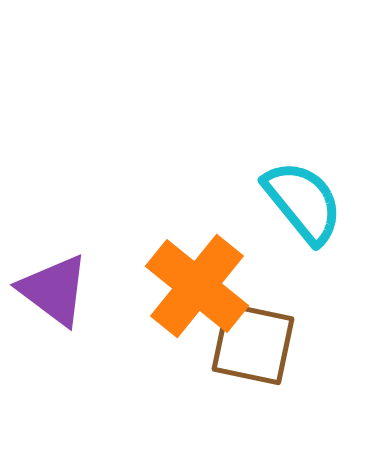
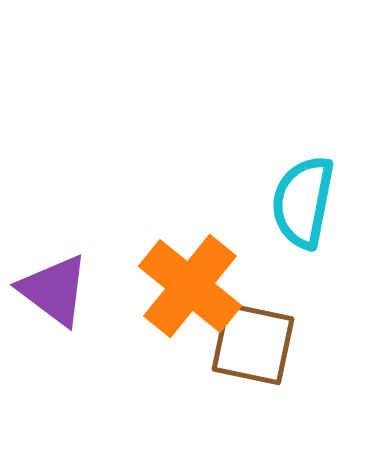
cyan semicircle: rotated 130 degrees counterclockwise
orange cross: moved 7 px left
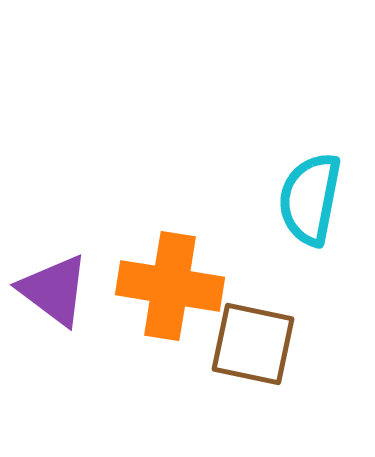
cyan semicircle: moved 7 px right, 3 px up
orange cross: moved 20 px left; rotated 30 degrees counterclockwise
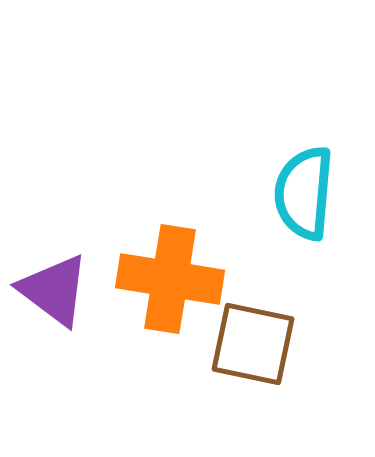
cyan semicircle: moved 6 px left, 6 px up; rotated 6 degrees counterclockwise
orange cross: moved 7 px up
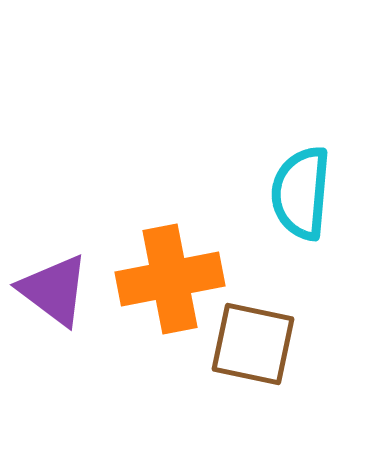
cyan semicircle: moved 3 px left
orange cross: rotated 20 degrees counterclockwise
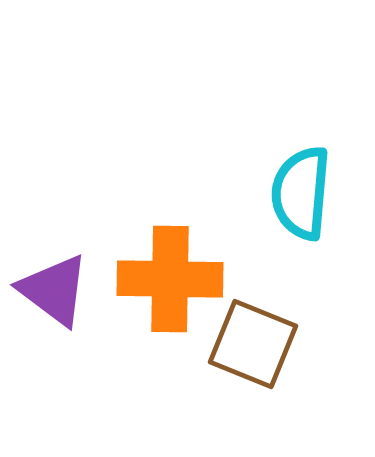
orange cross: rotated 12 degrees clockwise
brown square: rotated 10 degrees clockwise
